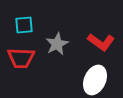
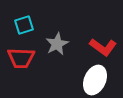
cyan square: rotated 12 degrees counterclockwise
red L-shape: moved 2 px right, 5 px down
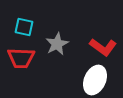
cyan square: moved 2 px down; rotated 30 degrees clockwise
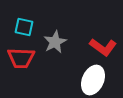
gray star: moved 2 px left, 2 px up
white ellipse: moved 2 px left
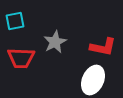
cyan square: moved 9 px left, 6 px up; rotated 24 degrees counterclockwise
red L-shape: rotated 24 degrees counterclockwise
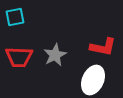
cyan square: moved 4 px up
gray star: moved 13 px down
red trapezoid: moved 2 px left, 1 px up
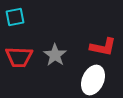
gray star: rotated 10 degrees counterclockwise
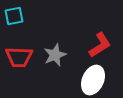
cyan square: moved 1 px left, 1 px up
red L-shape: moved 3 px left, 2 px up; rotated 44 degrees counterclockwise
gray star: rotated 15 degrees clockwise
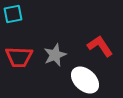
cyan square: moved 1 px left, 2 px up
red L-shape: moved 1 px down; rotated 92 degrees counterclockwise
white ellipse: moved 8 px left; rotated 72 degrees counterclockwise
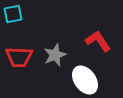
red L-shape: moved 2 px left, 5 px up
white ellipse: rotated 12 degrees clockwise
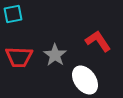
gray star: rotated 15 degrees counterclockwise
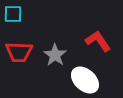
cyan square: rotated 12 degrees clockwise
red trapezoid: moved 5 px up
white ellipse: rotated 12 degrees counterclockwise
